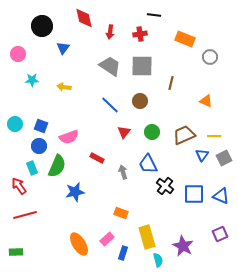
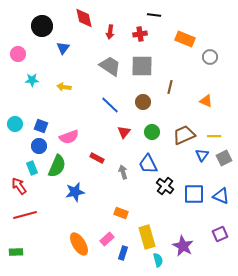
brown line at (171, 83): moved 1 px left, 4 px down
brown circle at (140, 101): moved 3 px right, 1 px down
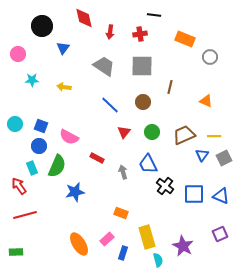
gray trapezoid at (110, 66): moved 6 px left
pink semicircle at (69, 137): rotated 48 degrees clockwise
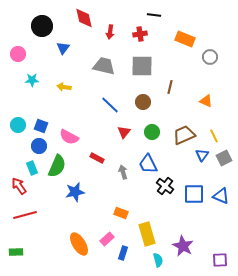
gray trapezoid at (104, 66): rotated 20 degrees counterclockwise
cyan circle at (15, 124): moved 3 px right, 1 px down
yellow line at (214, 136): rotated 64 degrees clockwise
purple square at (220, 234): moved 26 px down; rotated 21 degrees clockwise
yellow rectangle at (147, 237): moved 3 px up
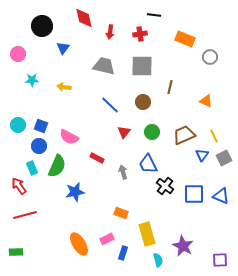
pink rectangle at (107, 239): rotated 16 degrees clockwise
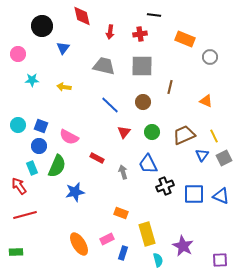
red diamond at (84, 18): moved 2 px left, 2 px up
black cross at (165, 186): rotated 30 degrees clockwise
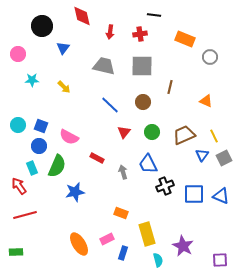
yellow arrow at (64, 87): rotated 144 degrees counterclockwise
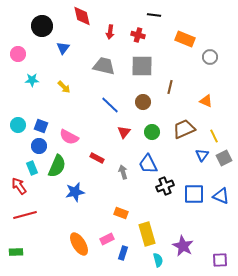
red cross at (140, 34): moved 2 px left, 1 px down; rotated 24 degrees clockwise
brown trapezoid at (184, 135): moved 6 px up
